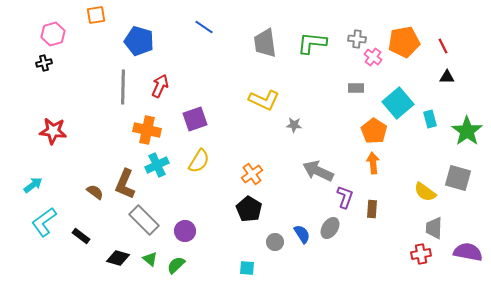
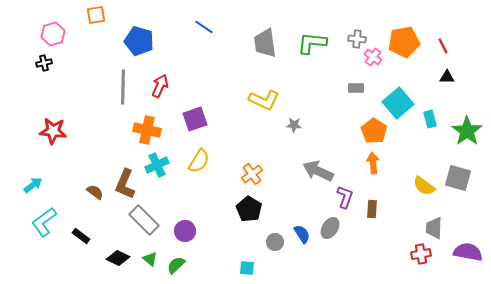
yellow semicircle at (425, 192): moved 1 px left, 6 px up
black diamond at (118, 258): rotated 10 degrees clockwise
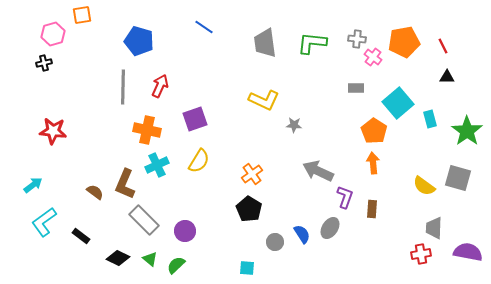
orange square at (96, 15): moved 14 px left
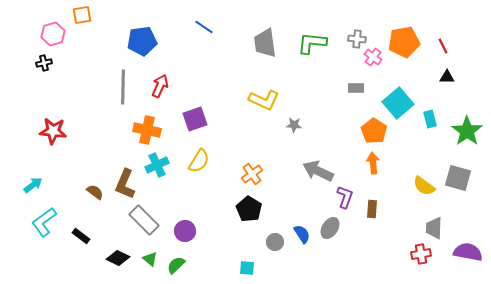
blue pentagon at (139, 41): moved 3 px right; rotated 24 degrees counterclockwise
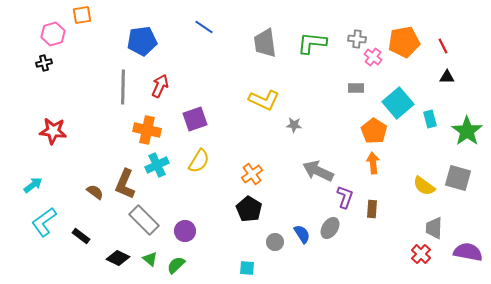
red cross at (421, 254): rotated 36 degrees counterclockwise
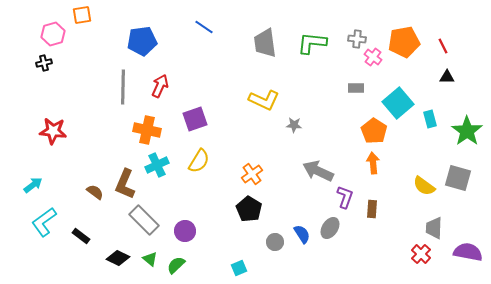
cyan square at (247, 268): moved 8 px left; rotated 28 degrees counterclockwise
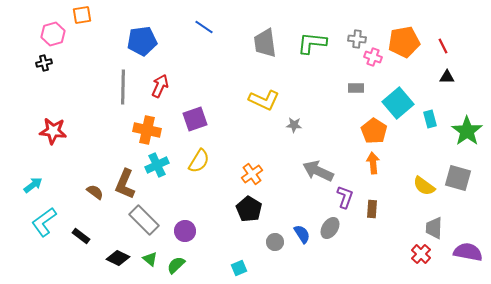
pink cross at (373, 57): rotated 18 degrees counterclockwise
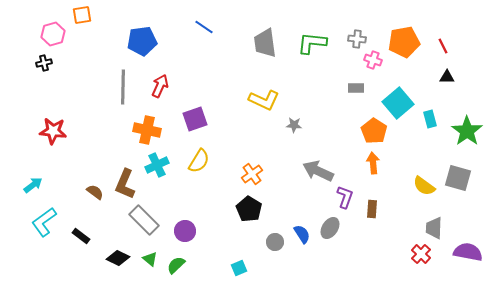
pink cross at (373, 57): moved 3 px down
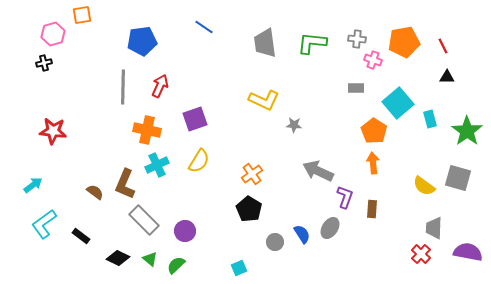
cyan L-shape at (44, 222): moved 2 px down
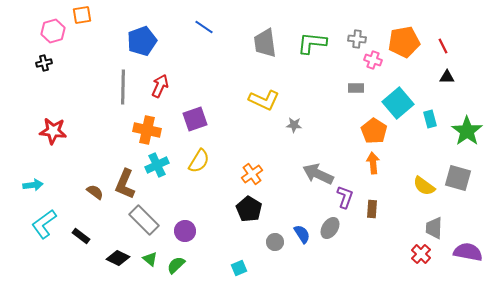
pink hexagon at (53, 34): moved 3 px up
blue pentagon at (142, 41): rotated 12 degrees counterclockwise
gray arrow at (318, 171): moved 3 px down
cyan arrow at (33, 185): rotated 30 degrees clockwise
